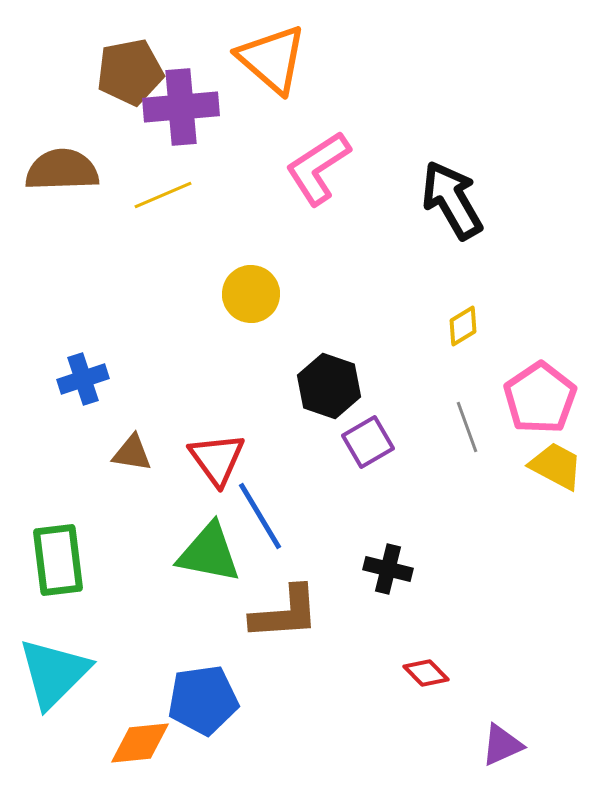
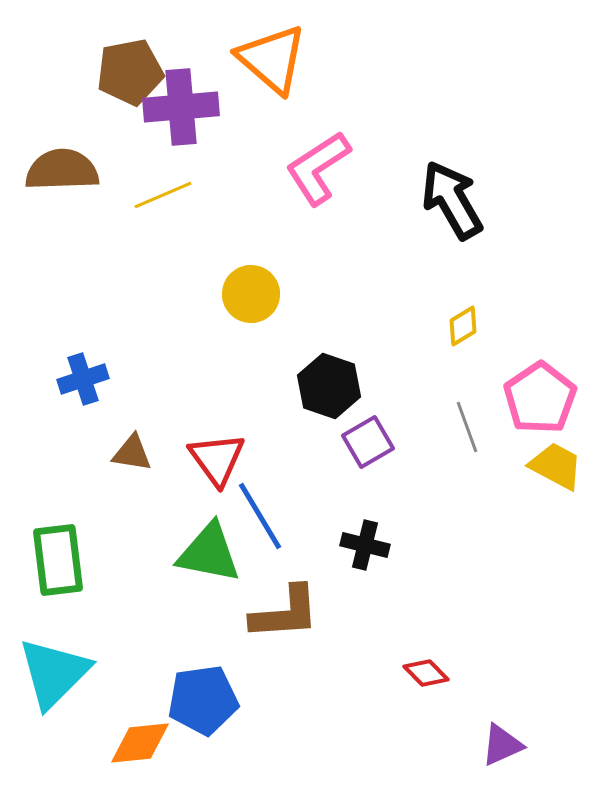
black cross: moved 23 px left, 24 px up
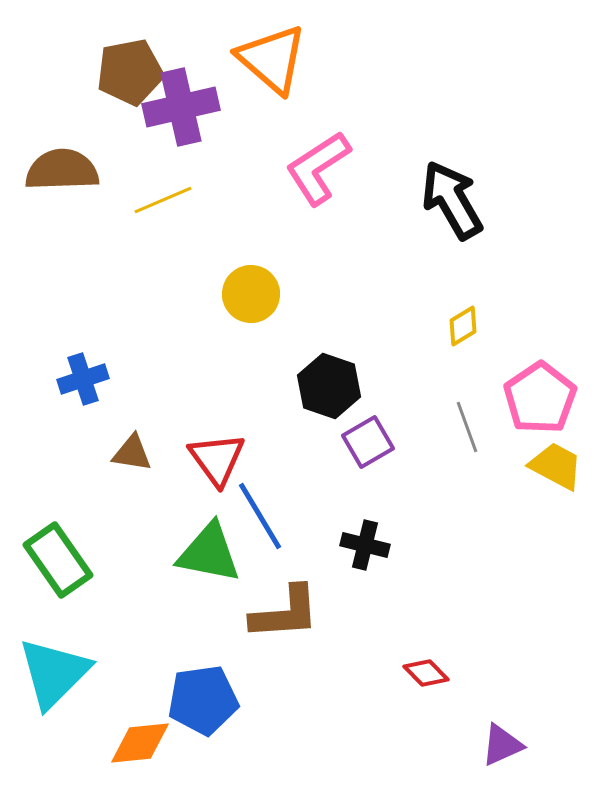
purple cross: rotated 8 degrees counterclockwise
yellow line: moved 5 px down
green rectangle: rotated 28 degrees counterclockwise
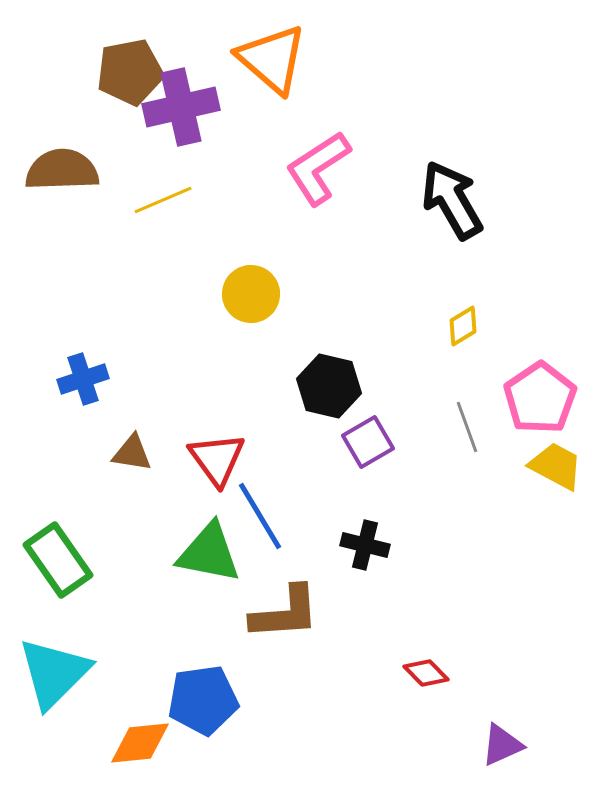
black hexagon: rotated 6 degrees counterclockwise
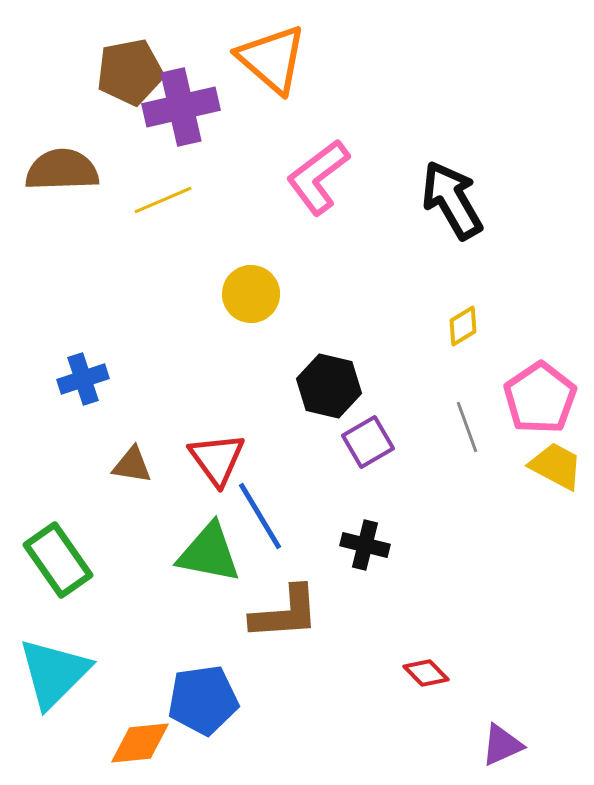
pink L-shape: moved 9 px down; rotated 4 degrees counterclockwise
brown triangle: moved 12 px down
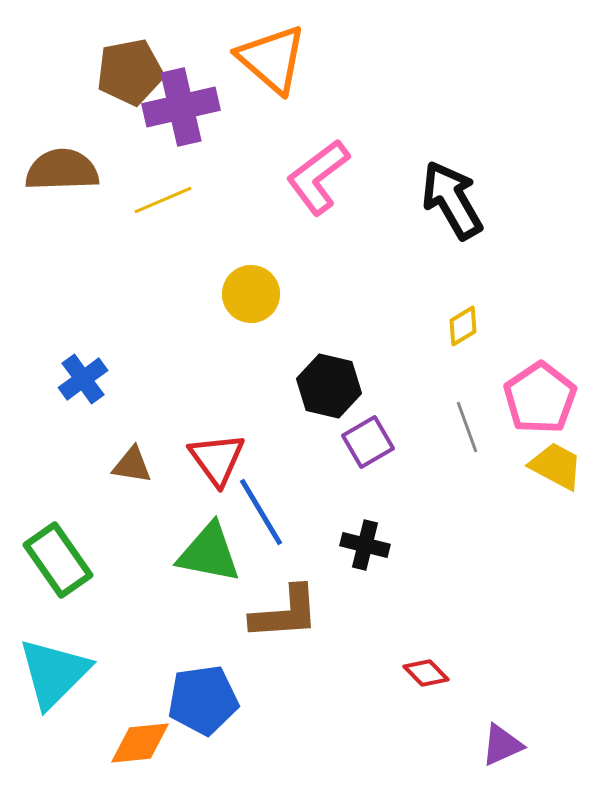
blue cross: rotated 18 degrees counterclockwise
blue line: moved 1 px right, 4 px up
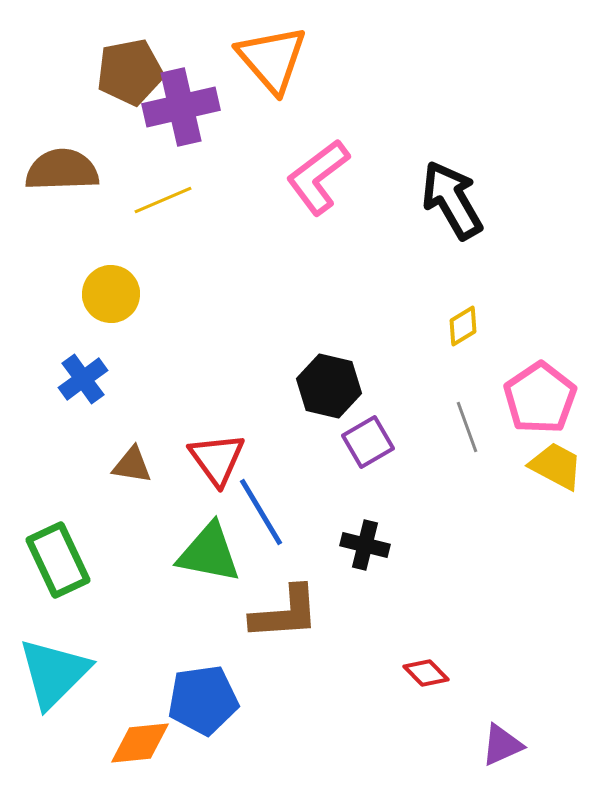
orange triangle: rotated 8 degrees clockwise
yellow circle: moved 140 px left
green rectangle: rotated 10 degrees clockwise
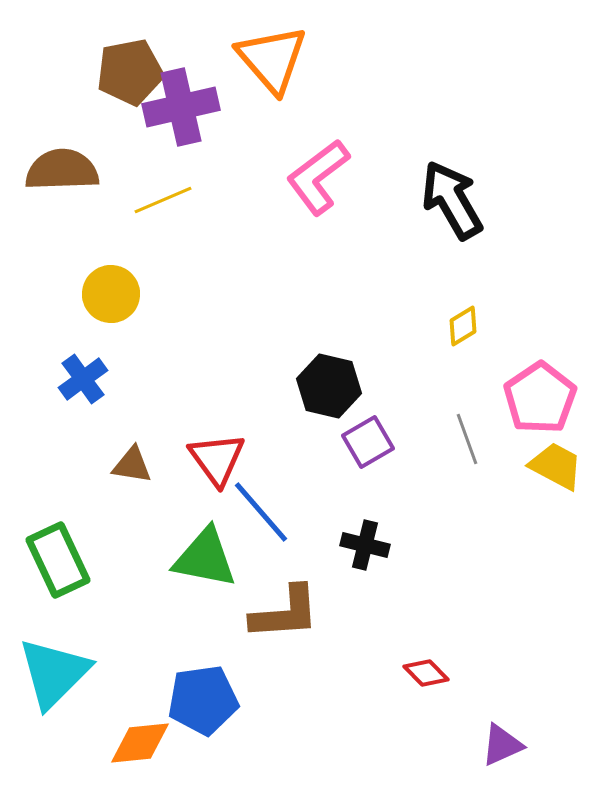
gray line: moved 12 px down
blue line: rotated 10 degrees counterclockwise
green triangle: moved 4 px left, 5 px down
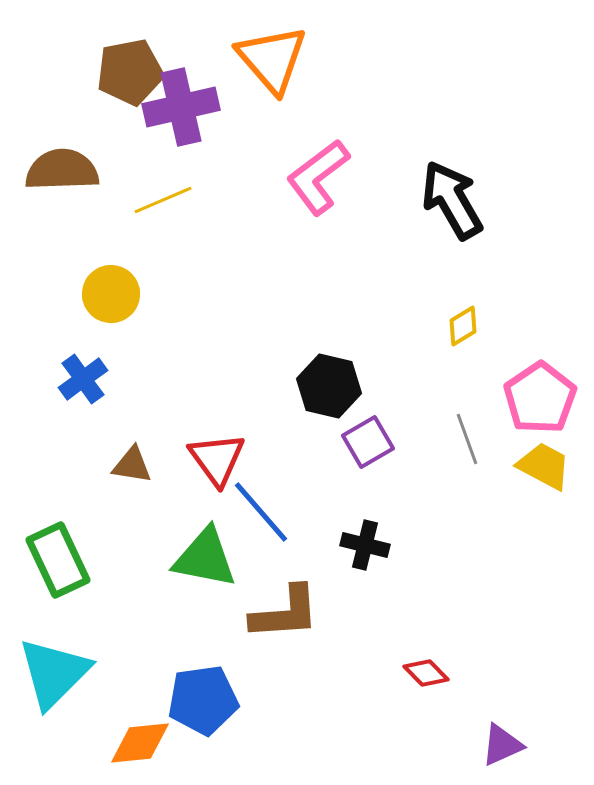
yellow trapezoid: moved 12 px left
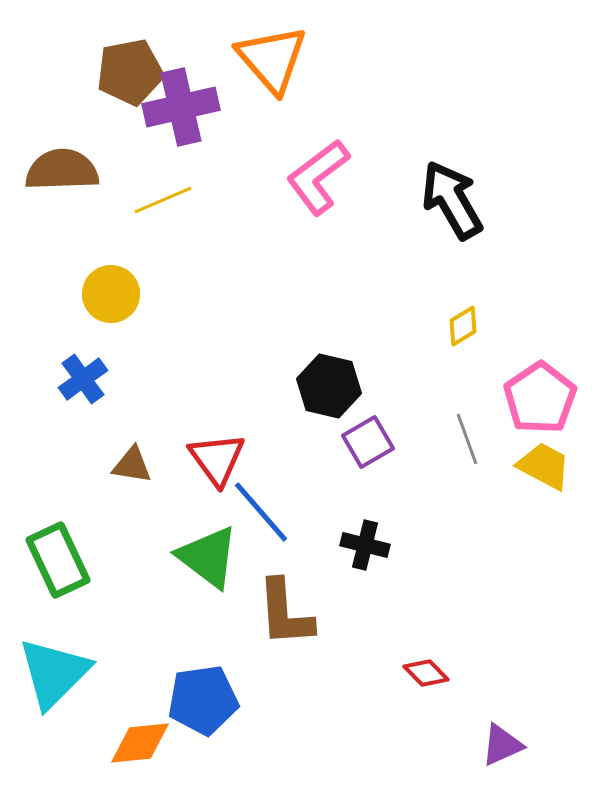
green triangle: moved 3 px right, 1 px up; rotated 26 degrees clockwise
brown L-shape: rotated 90 degrees clockwise
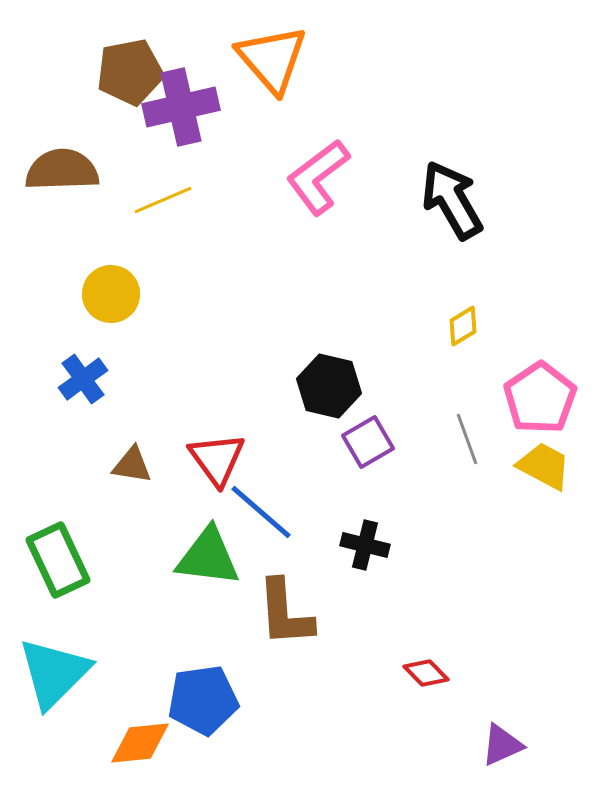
blue line: rotated 8 degrees counterclockwise
green triangle: rotated 30 degrees counterclockwise
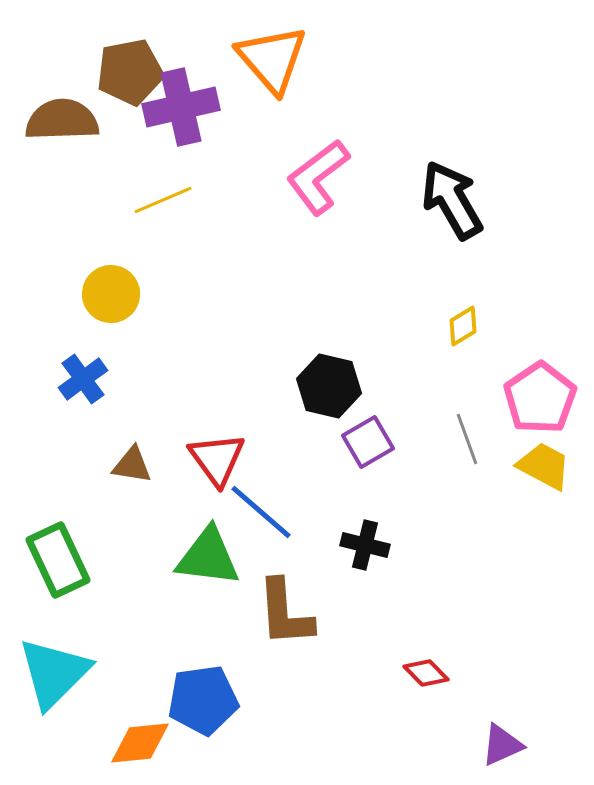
brown semicircle: moved 50 px up
